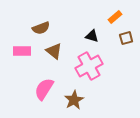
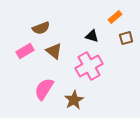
pink rectangle: moved 3 px right; rotated 30 degrees counterclockwise
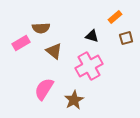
brown semicircle: rotated 18 degrees clockwise
pink rectangle: moved 4 px left, 8 px up
